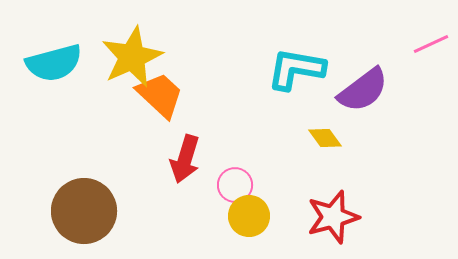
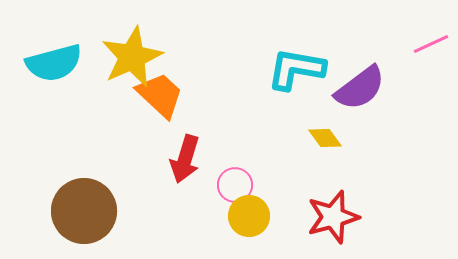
purple semicircle: moved 3 px left, 2 px up
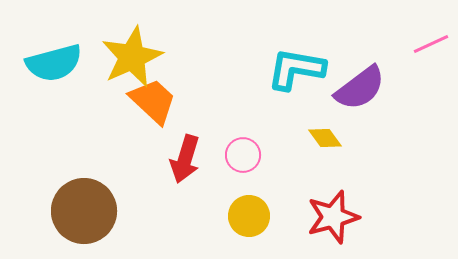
orange trapezoid: moved 7 px left, 6 px down
pink circle: moved 8 px right, 30 px up
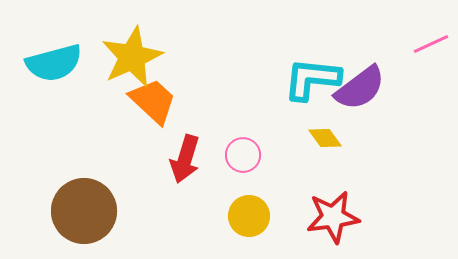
cyan L-shape: moved 16 px right, 10 px down; rotated 4 degrees counterclockwise
red star: rotated 8 degrees clockwise
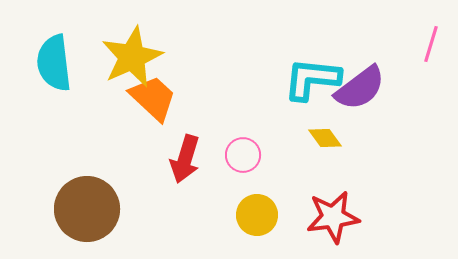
pink line: rotated 48 degrees counterclockwise
cyan semicircle: rotated 98 degrees clockwise
orange trapezoid: moved 3 px up
brown circle: moved 3 px right, 2 px up
yellow circle: moved 8 px right, 1 px up
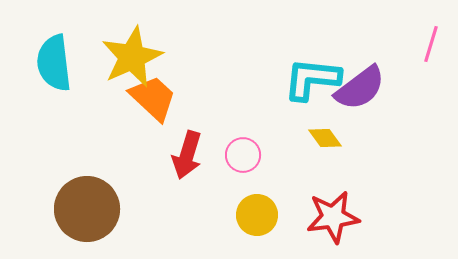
red arrow: moved 2 px right, 4 px up
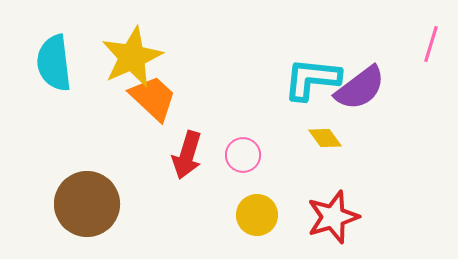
brown circle: moved 5 px up
red star: rotated 10 degrees counterclockwise
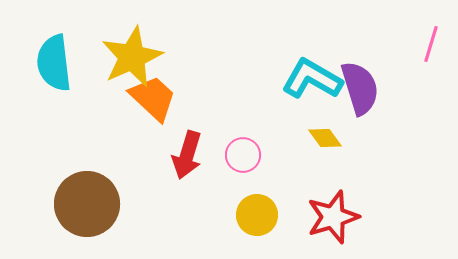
cyan L-shape: rotated 24 degrees clockwise
purple semicircle: rotated 70 degrees counterclockwise
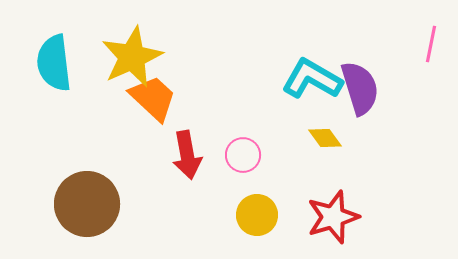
pink line: rotated 6 degrees counterclockwise
red arrow: rotated 27 degrees counterclockwise
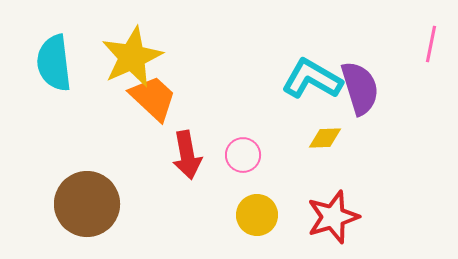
yellow diamond: rotated 56 degrees counterclockwise
